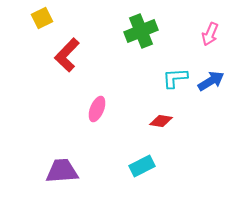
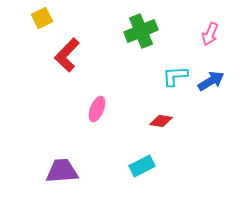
cyan L-shape: moved 2 px up
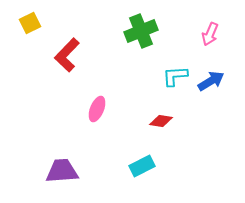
yellow square: moved 12 px left, 5 px down
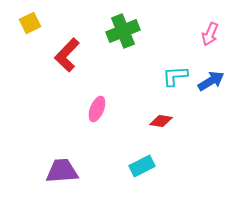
green cross: moved 18 px left
